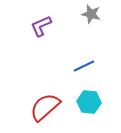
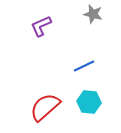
gray star: moved 2 px right
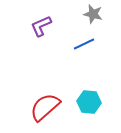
blue line: moved 22 px up
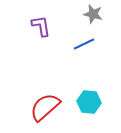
purple L-shape: rotated 105 degrees clockwise
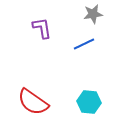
gray star: rotated 24 degrees counterclockwise
purple L-shape: moved 1 px right, 2 px down
red semicircle: moved 12 px left, 5 px up; rotated 104 degrees counterclockwise
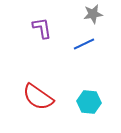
red semicircle: moved 5 px right, 5 px up
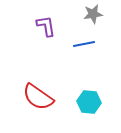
purple L-shape: moved 4 px right, 2 px up
blue line: rotated 15 degrees clockwise
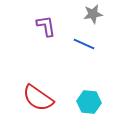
blue line: rotated 35 degrees clockwise
red semicircle: moved 1 px down
